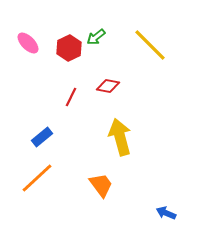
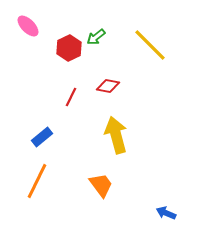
pink ellipse: moved 17 px up
yellow arrow: moved 4 px left, 2 px up
orange line: moved 3 px down; rotated 21 degrees counterclockwise
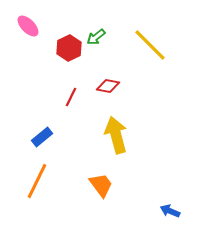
blue arrow: moved 4 px right, 2 px up
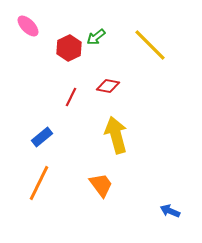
orange line: moved 2 px right, 2 px down
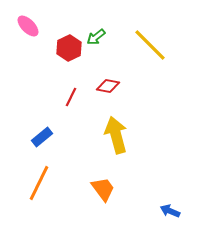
orange trapezoid: moved 2 px right, 4 px down
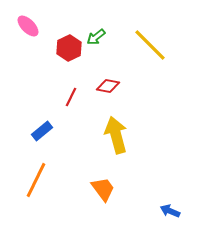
blue rectangle: moved 6 px up
orange line: moved 3 px left, 3 px up
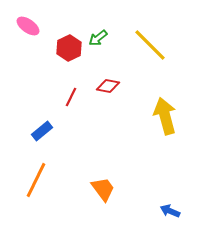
pink ellipse: rotated 10 degrees counterclockwise
green arrow: moved 2 px right, 1 px down
yellow arrow: moved 49 px right, 19 px up
